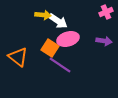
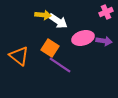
pink ellipse: moved 15 px right, 1 px up
orange triangle: moved 1 px right, 1 px up
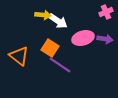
purple arrow: moved 1 px right, 2 px up
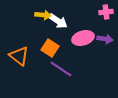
pink cross: rotated 16 degrees clockwise
purple line: moved 1 px right, 4 px down
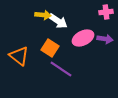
pink ellipse: rotated 10 degrees counterclockwise
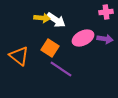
yellow arrow: moved 1 px left, 3 px down
white arrow: moved 2 px left, 1 px up
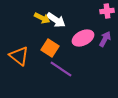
pink cross: moved 1 px right, 1 px up
yellow arrow: rotated 21 degrees clockwise
purple arrow: rotated 70 degrees counterclockwise
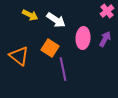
pink cross: rotated 32 degrees counterclockwise
yellow arrow: moved 12 px left, 3 px up
pink ellipse: rotated 60 degrees counterclockwise
purple line: moved 2 px right; rotated 45 degrees clockwise
